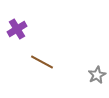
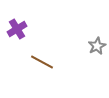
gray star: moved 29 px up
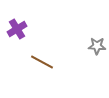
gray star: rotated 30 degrees clockwise
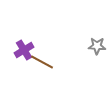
purple cross: moved 7 px right, 21 px down
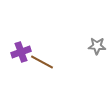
purple cross: moved 3 px left, 2 px down; rotated 12 degrees clockwise
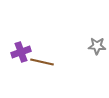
brown line: rotated 15 degrees counterclockwise
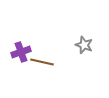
gray star: moved 13 px left, 1 px up; rotated 18 degrees clockwise
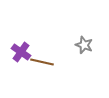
purple cross: rotated 36 degrees counterclockwise
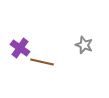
purple cross: moved 1 px left, 4 px up
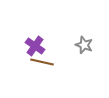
purple cross: moved 15 px right, 2 px up
